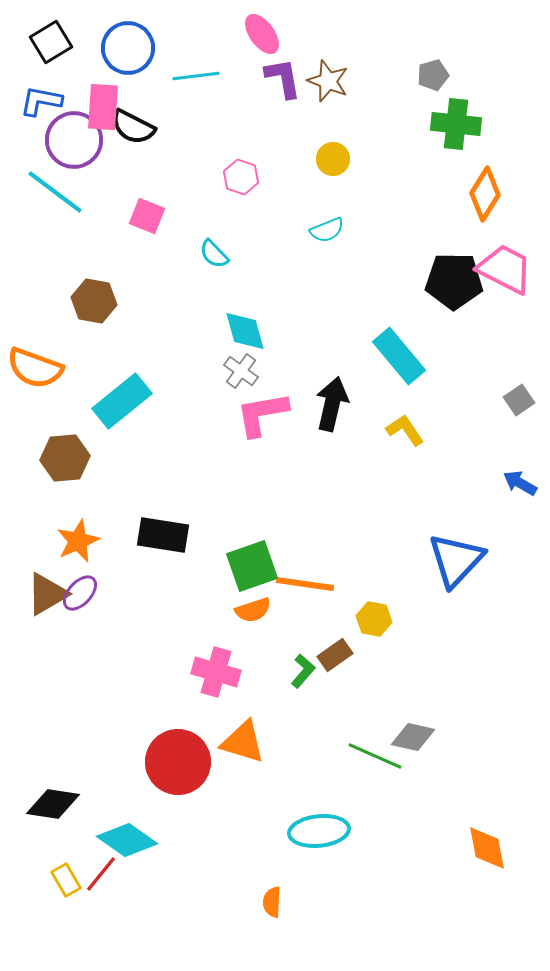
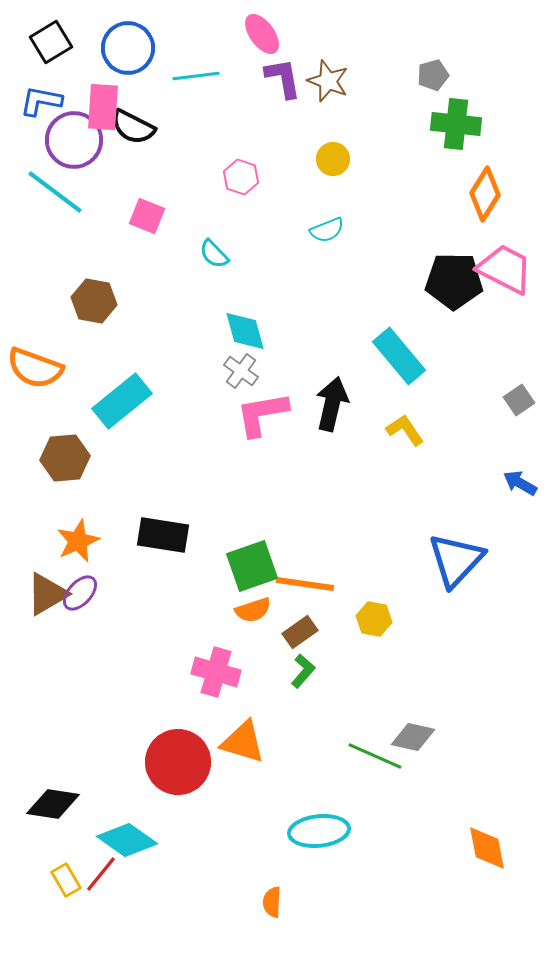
brown rectangle at (335, 655): moved 35 px left, 23 px up
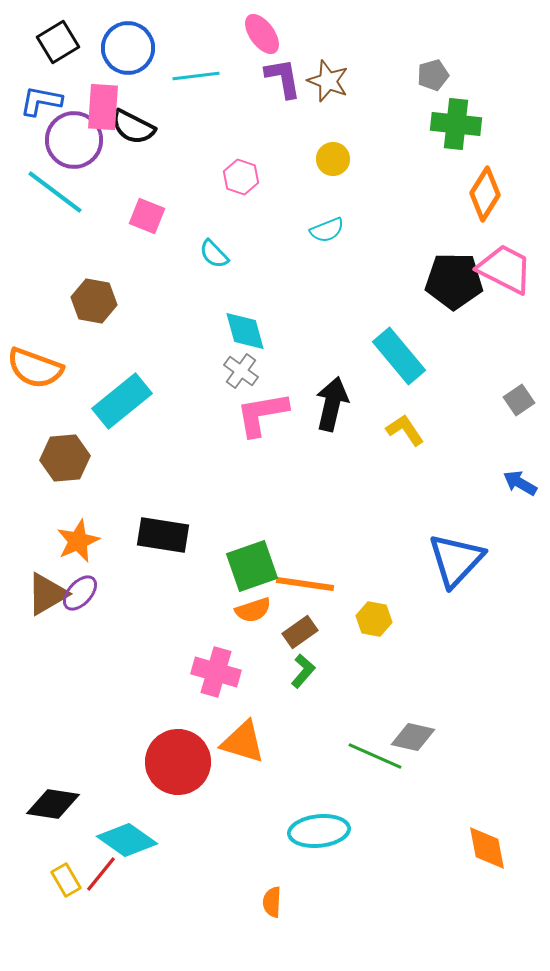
black square at (51, 42): moved 7 px right
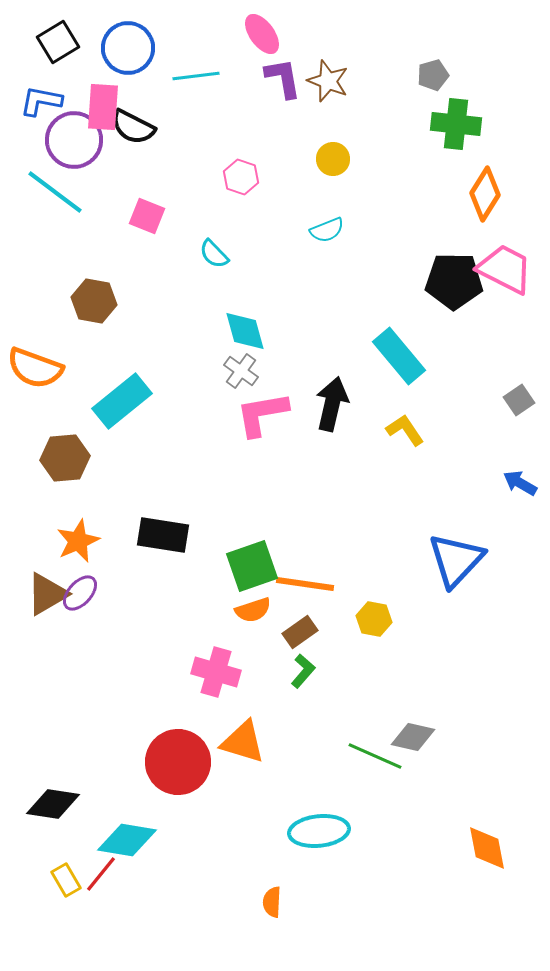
cyan diamond at (127, 840): rotated 26 degrees counterclockwise
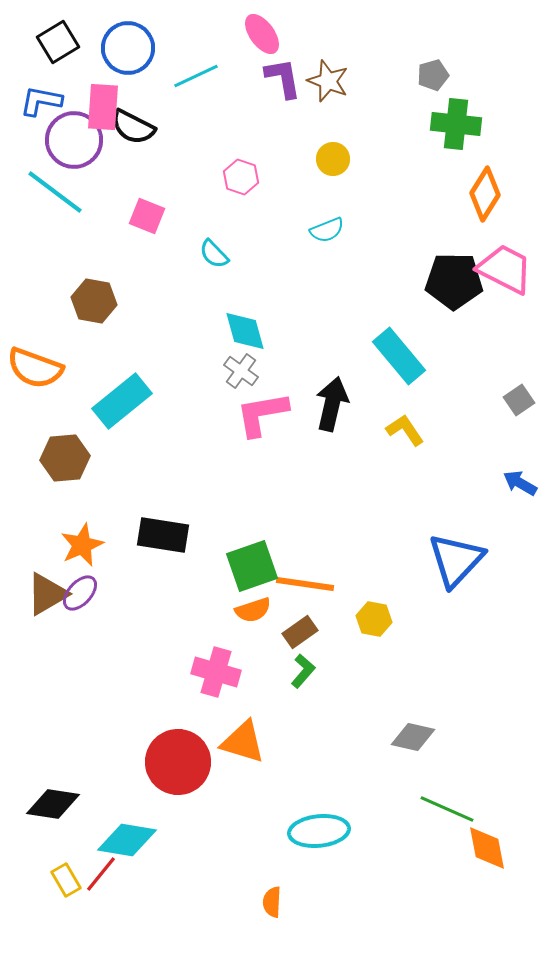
cyan line at (196, 76): rotated 18 degrees counterclockwise
orange star at (78, 541): moved 4 px right, 4 px down
green line at (375, 756): moved 72 px right, 53 px down
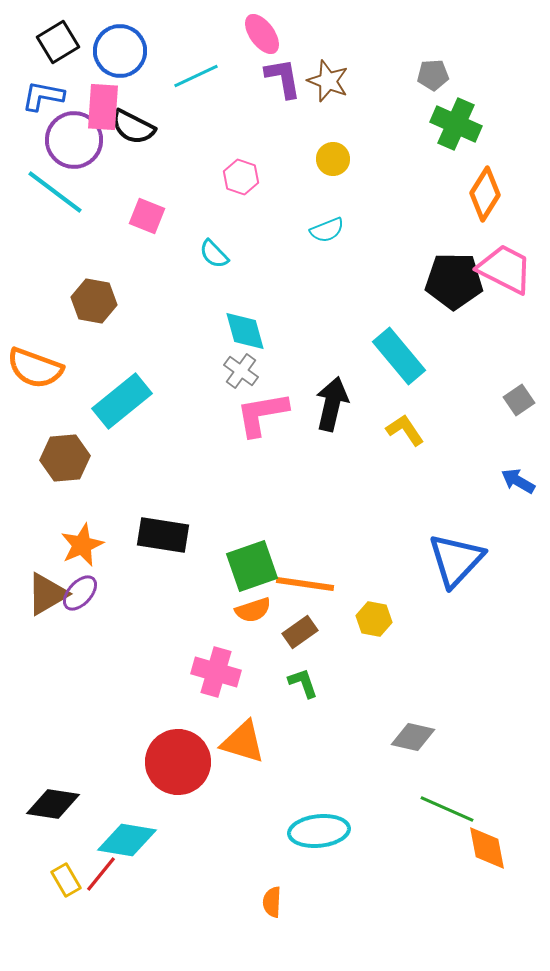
blue circle at (128, 48): moved 8 px left, 3 px down
gray pentagon at (433, 75): rotated 12 degrees clockwise
blue L-shape at (41, 101): moved 2 px right, 5 px up
green cross at (456, 124): rotated 18 degrees clockwise
blue arrow at (520, 483): moved 2 px left, 2 px up
green L-shape at (303, 671): moved 12 px down; rotated 60 degrees counterclockwise
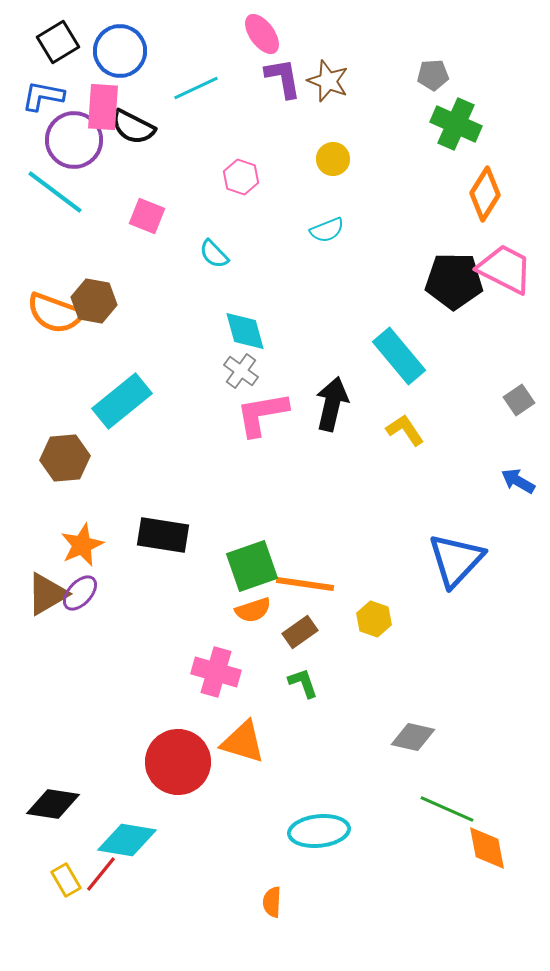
cyan line at (196, 76): moved 12 px down
orange semicircle at (35, 368): moved 20 px right, 55 px up
yellow hexagon at (374, 619): rotated 8 degrees clockwise
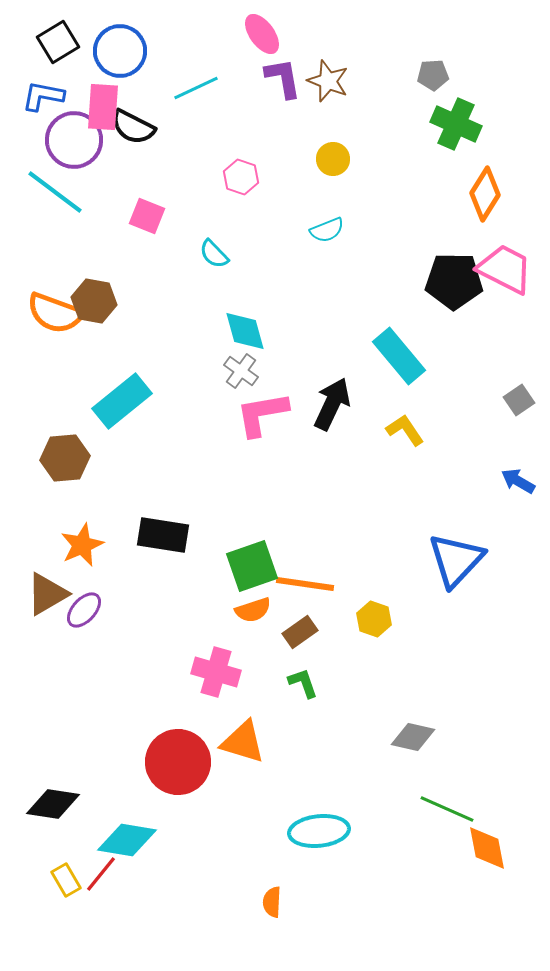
black arrow at (332, 404): rotated 12 degrees clockwise
purple ellipse at (80, 593): moved 4 px right, 17 px down
